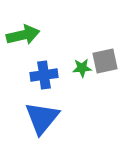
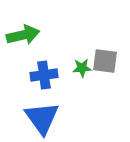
gray square: rotated 20 degrees clockwise
blue triangle: rotated 15 degrees counterclockwise
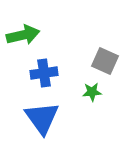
gray square: rotated 16 degrees clockwise
green star: moved 10 px right, 24 px down
blue cross: moved 2 px up
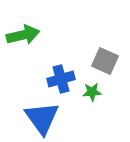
blue cross: moved 17 px right, 6 px down; rotated 8 degrees counterclockwise
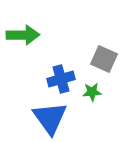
green arrow: rotated 12 degrees clockwise
gray square: moved 1 px left, 2 px up
blue triangle: moved 8 px right
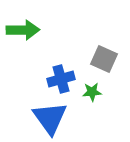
green arrow: moved 5 px up
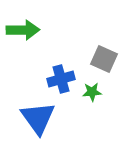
blue triangle: moved 12 px left
